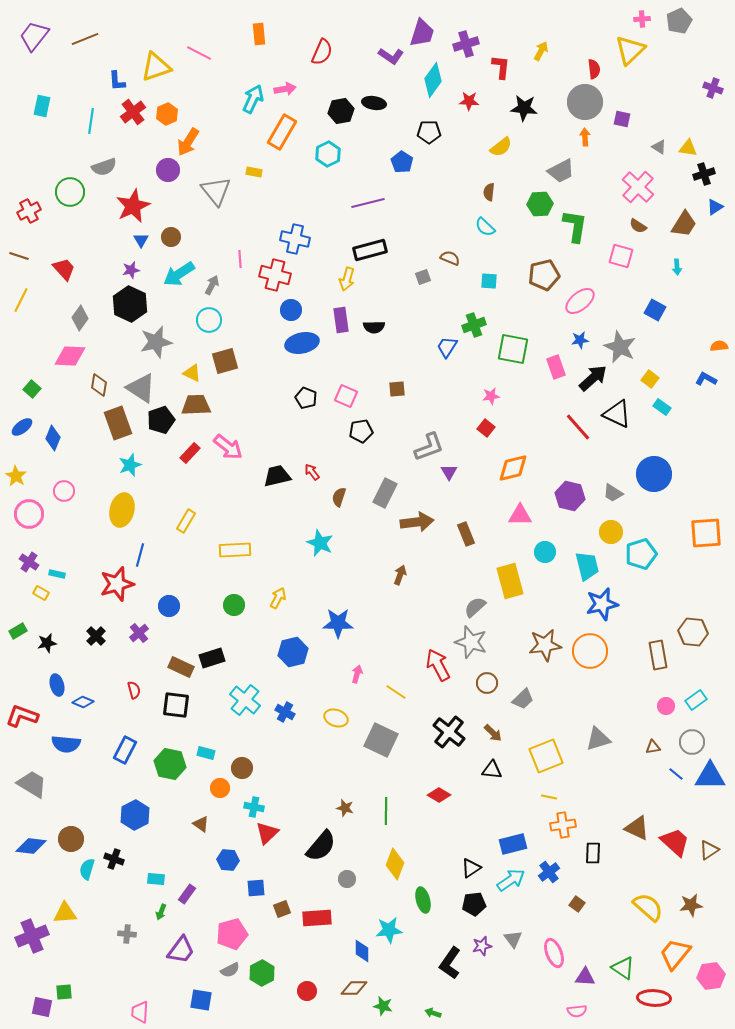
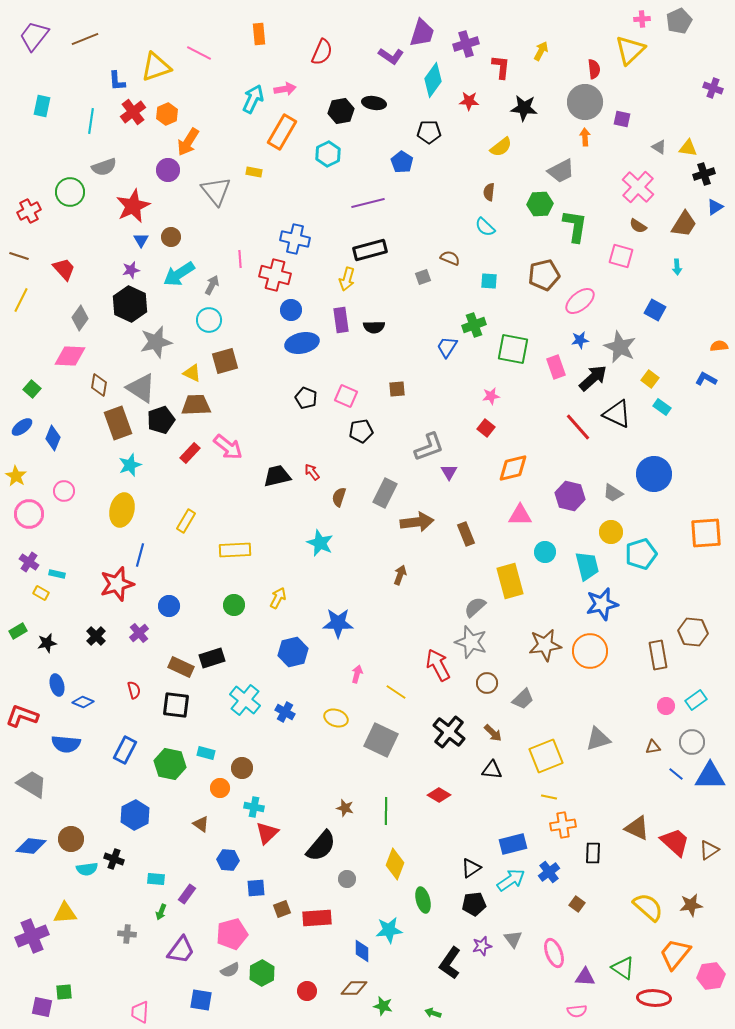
cyan semicircle at (87, 869): rotated 115 degrees counterclockwise
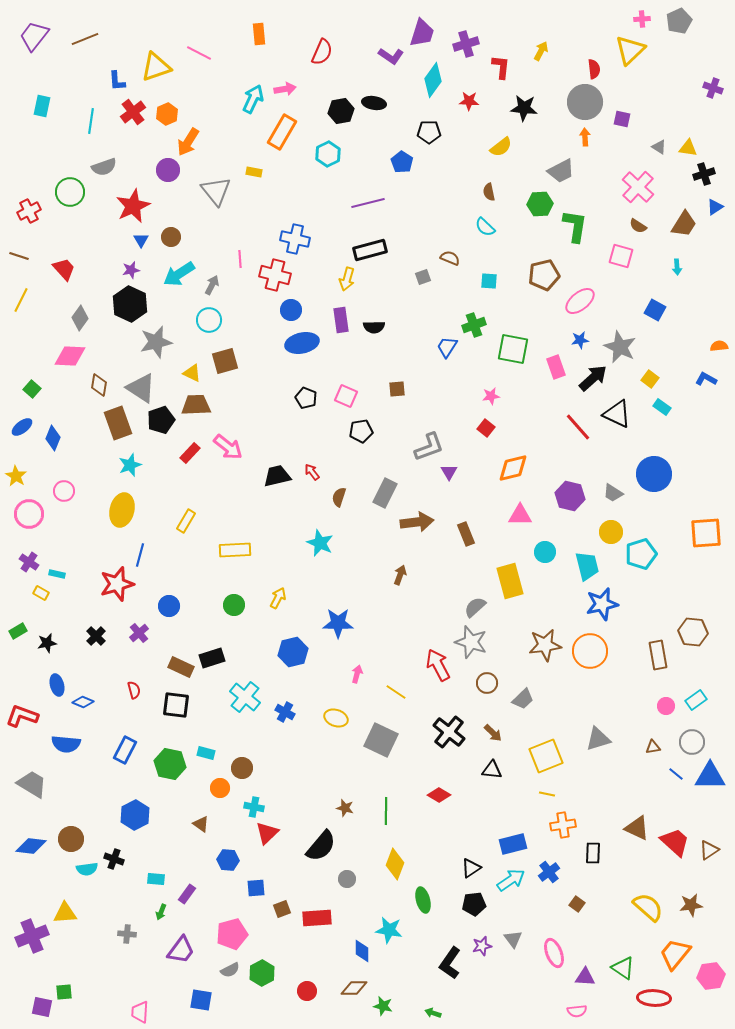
brown semicircle at (489, 192): rotated 18 degrees counterclockwise
cyan cross at (245, 700): moved 3 px up
yellow line at (549, 797): moved 2 px left, 3 px up
cyan star at (389, 930): rotated 16 degrees clockwise
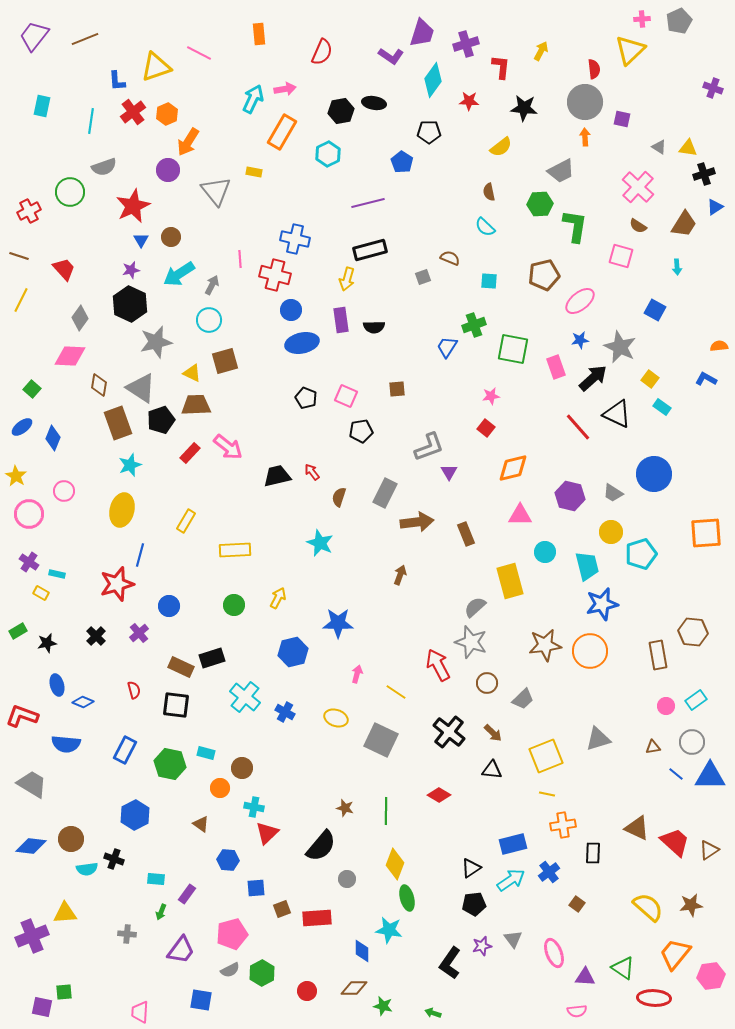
green ellipse at (423, 900): moved 16 px left, 2 px up
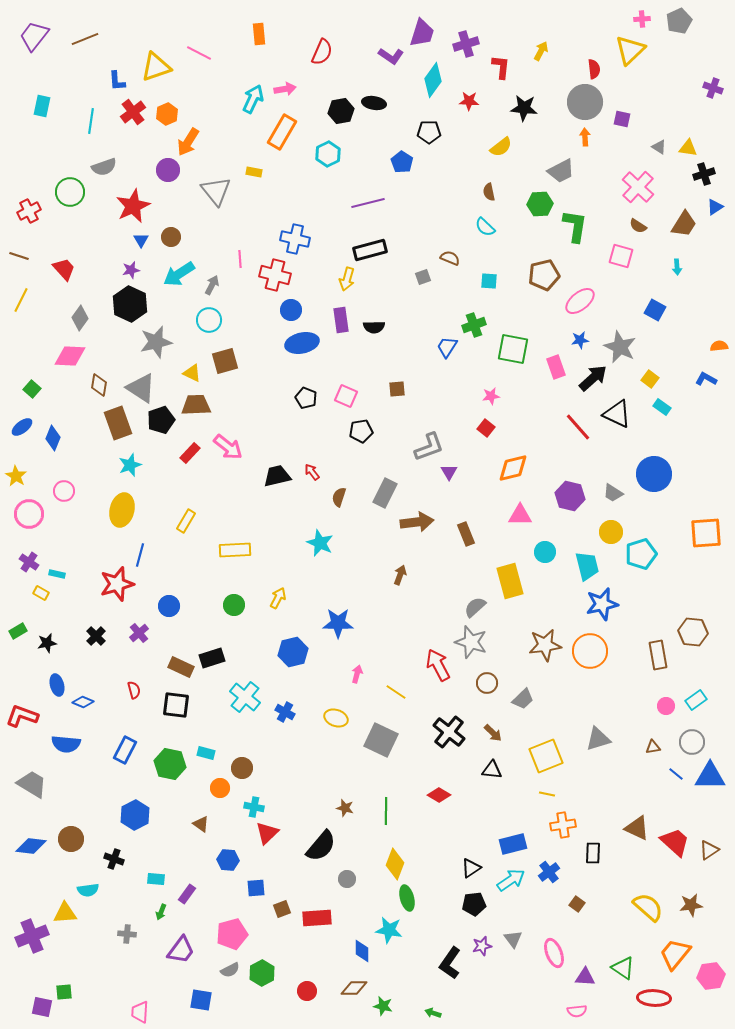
cyan semicircle at (87, 869): moved 1 px right, 21 px down
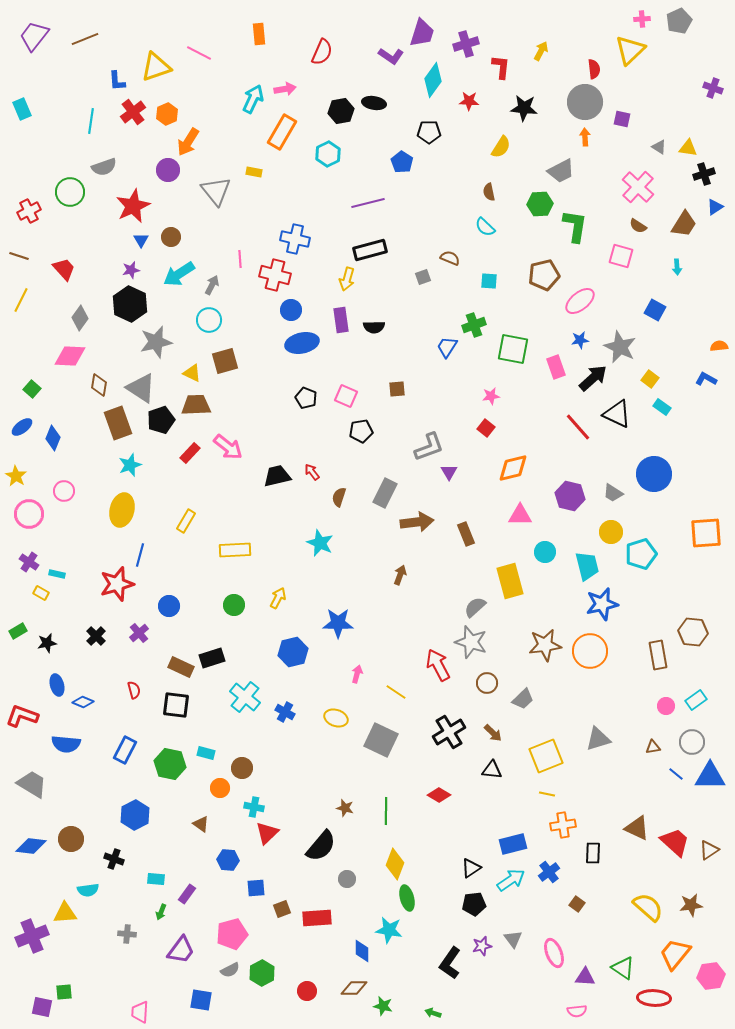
cyan rectangle at (42, 106): moved 20 px left, 3 px down; rotated 35 degrees counterclockwise
yellow semicircle at (501, 147): rotated 20 degrees counterclockwise
black cross at (449, 732): rotated 20 degrees clockwise
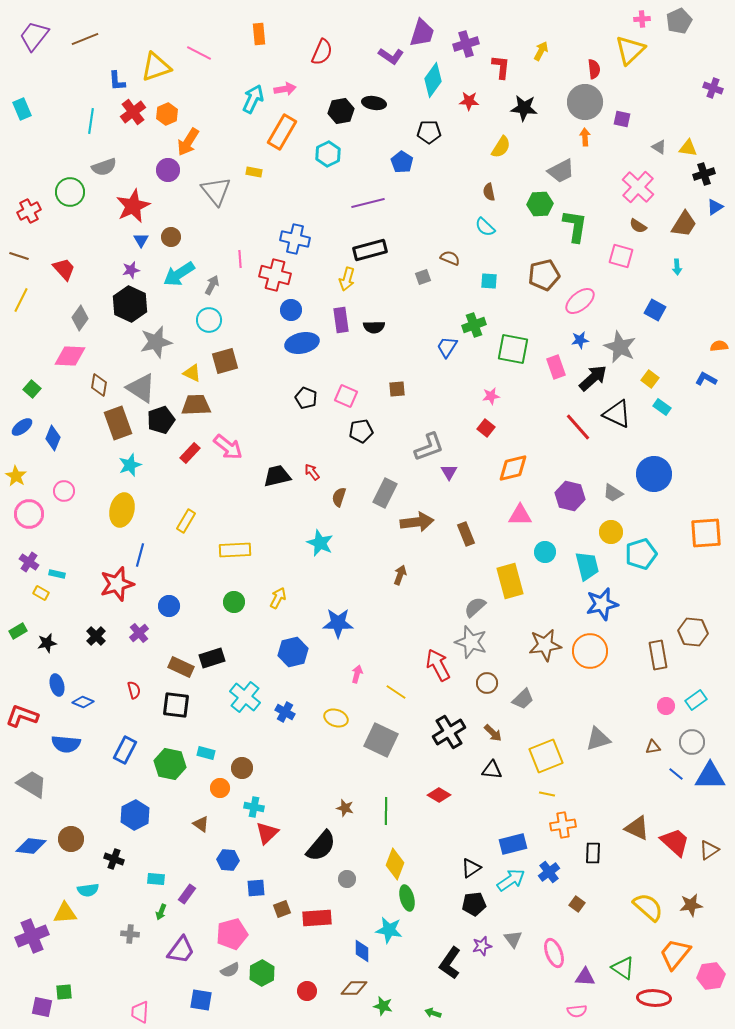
green circle at (234, 605): moved 3 px up
gray cross at (127, 934): moved 3 px right
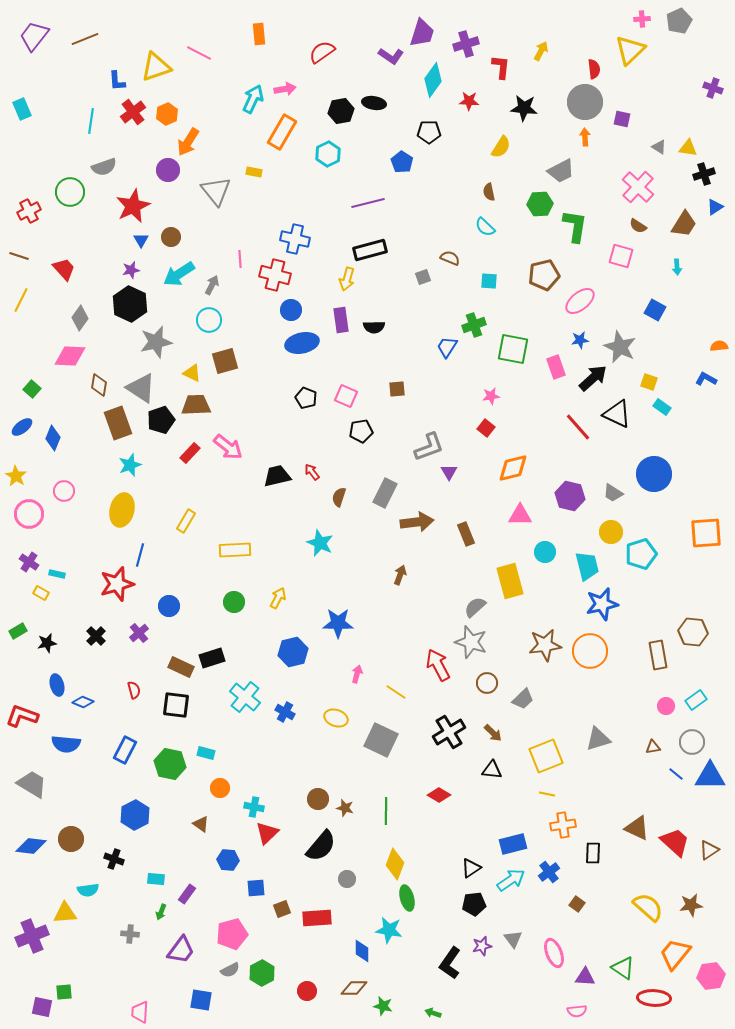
red semicircle at (322, 52): rotated 148 degrees counterclockwise
yellow square at (650, 379): moved 1 px left, 3 px down; rotated 18 degrees counterclockwise
brown circle at (242, 768): moved 76 px right, 31 px down
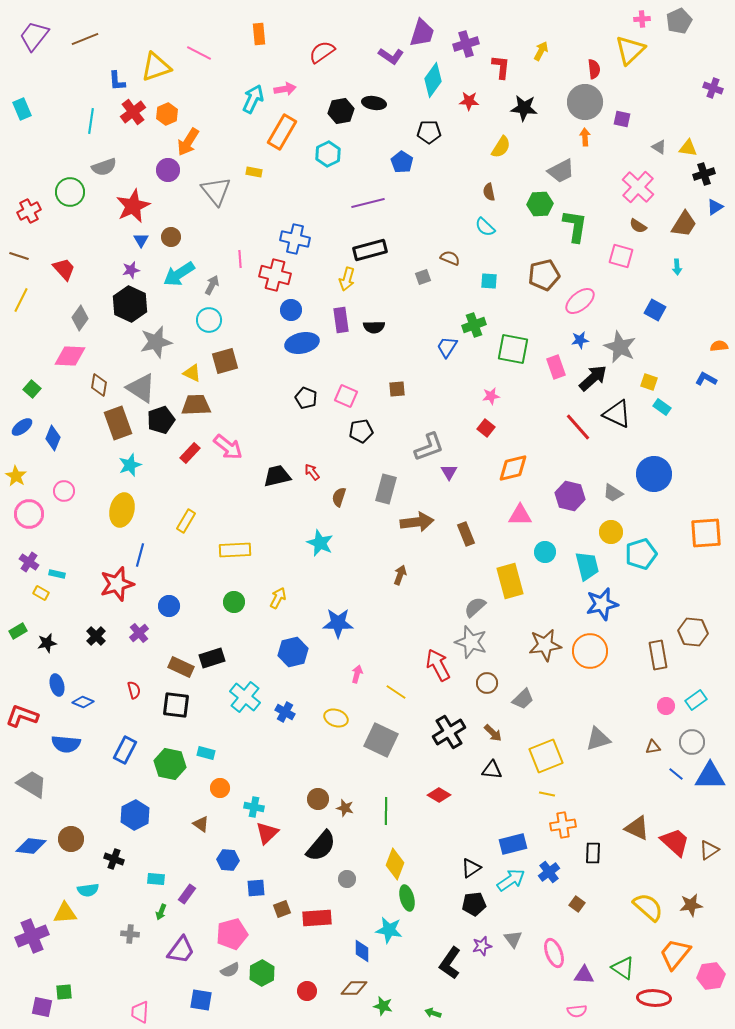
gray rectangle at (385, 493): moved 1 px right, 4 px up; rotated 12 degrees counterclockwise
purple triangle at (585, 977): moved 1 px left, 2 px up
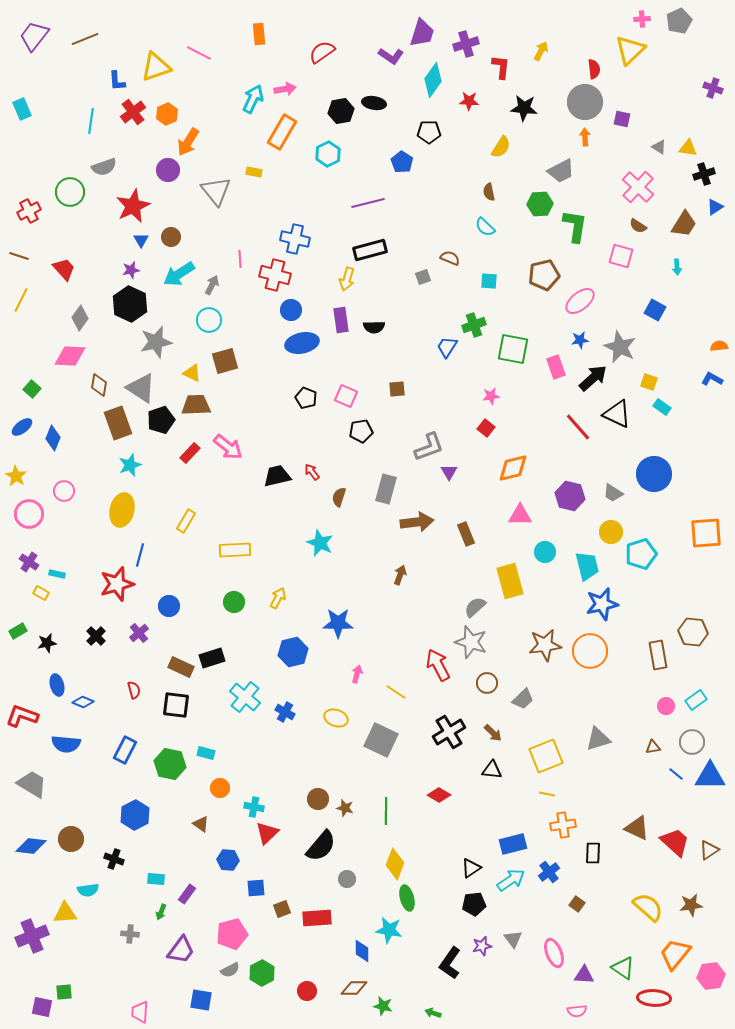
blue L-shape at (706, 379): moved 6 px right
